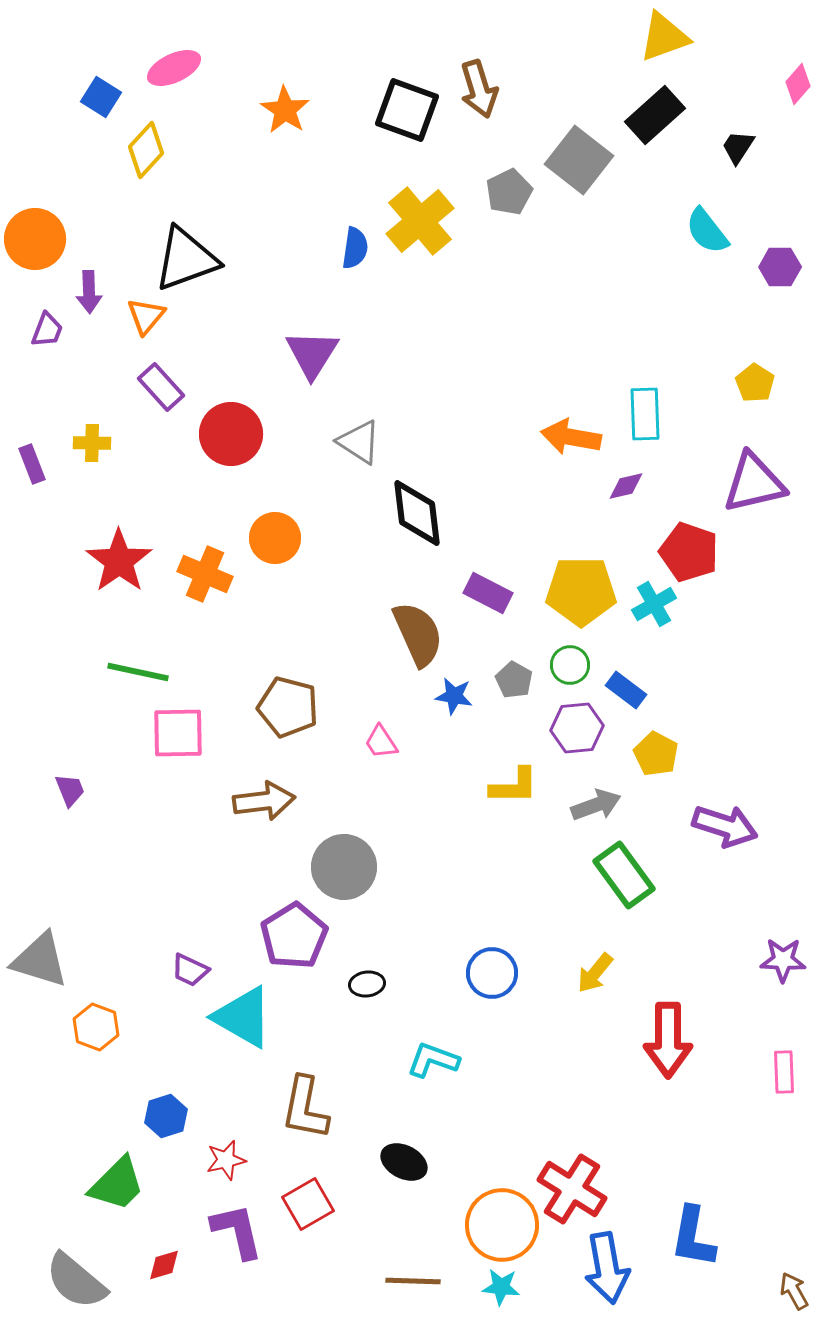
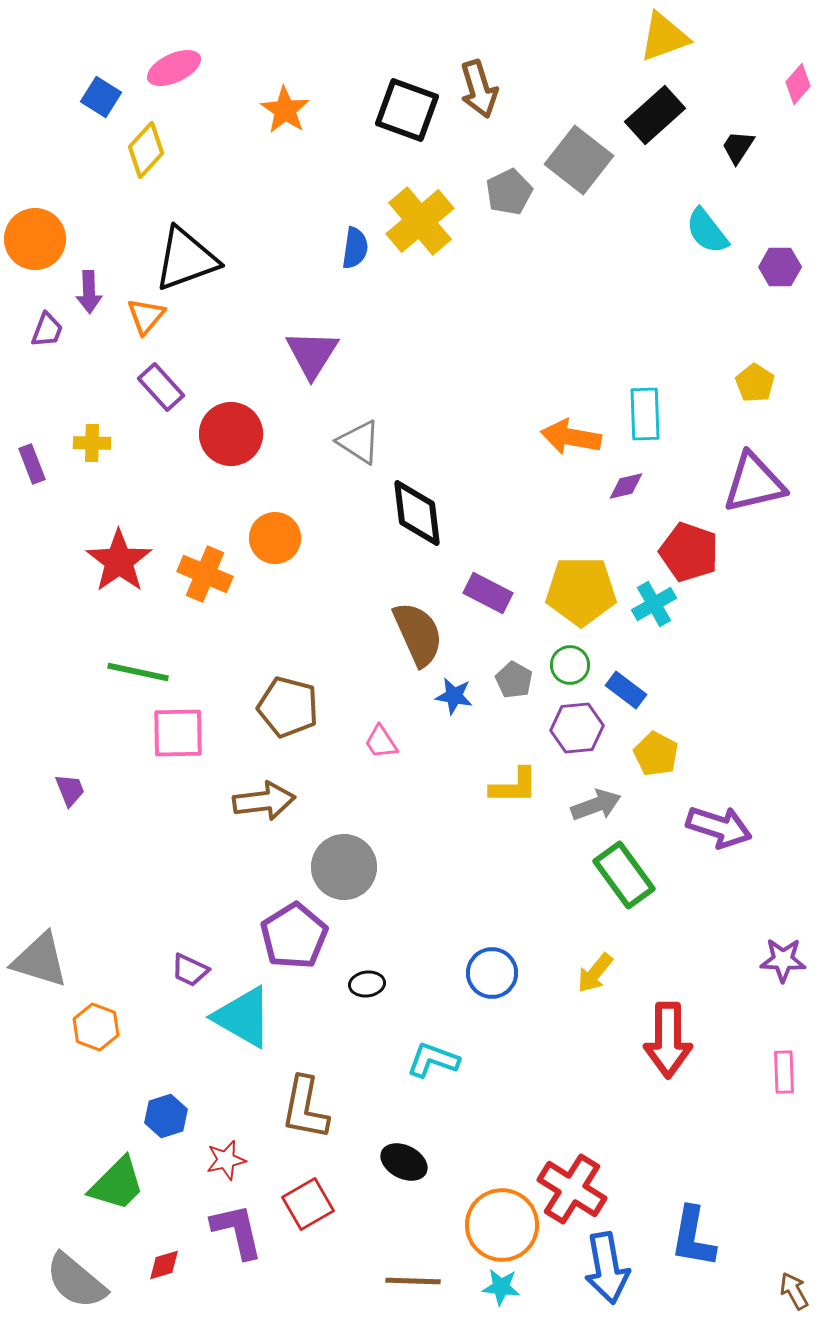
purple arrow at (725, 826): moved 6 px left, 1 px down
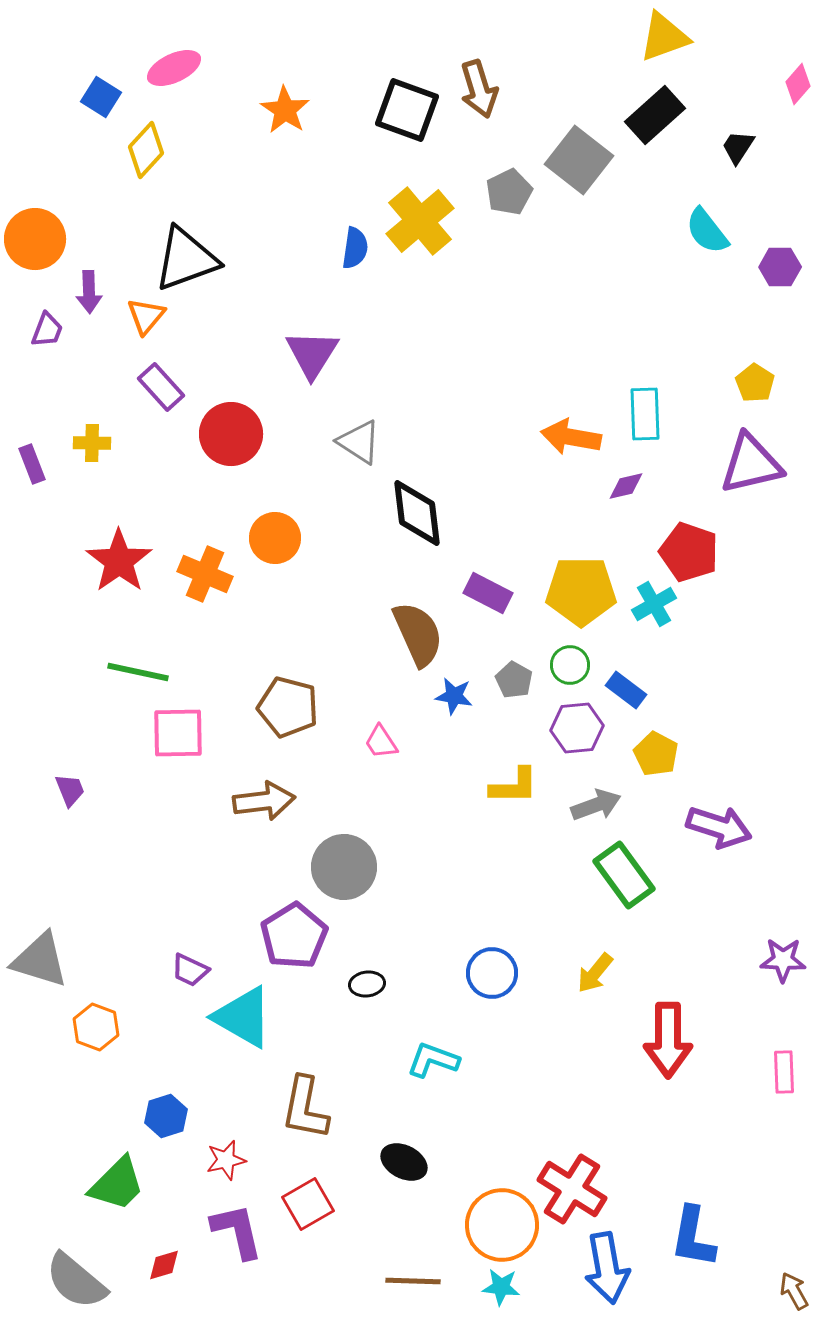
purple triangle at (754, 483): moved 3 px left, 19 px up
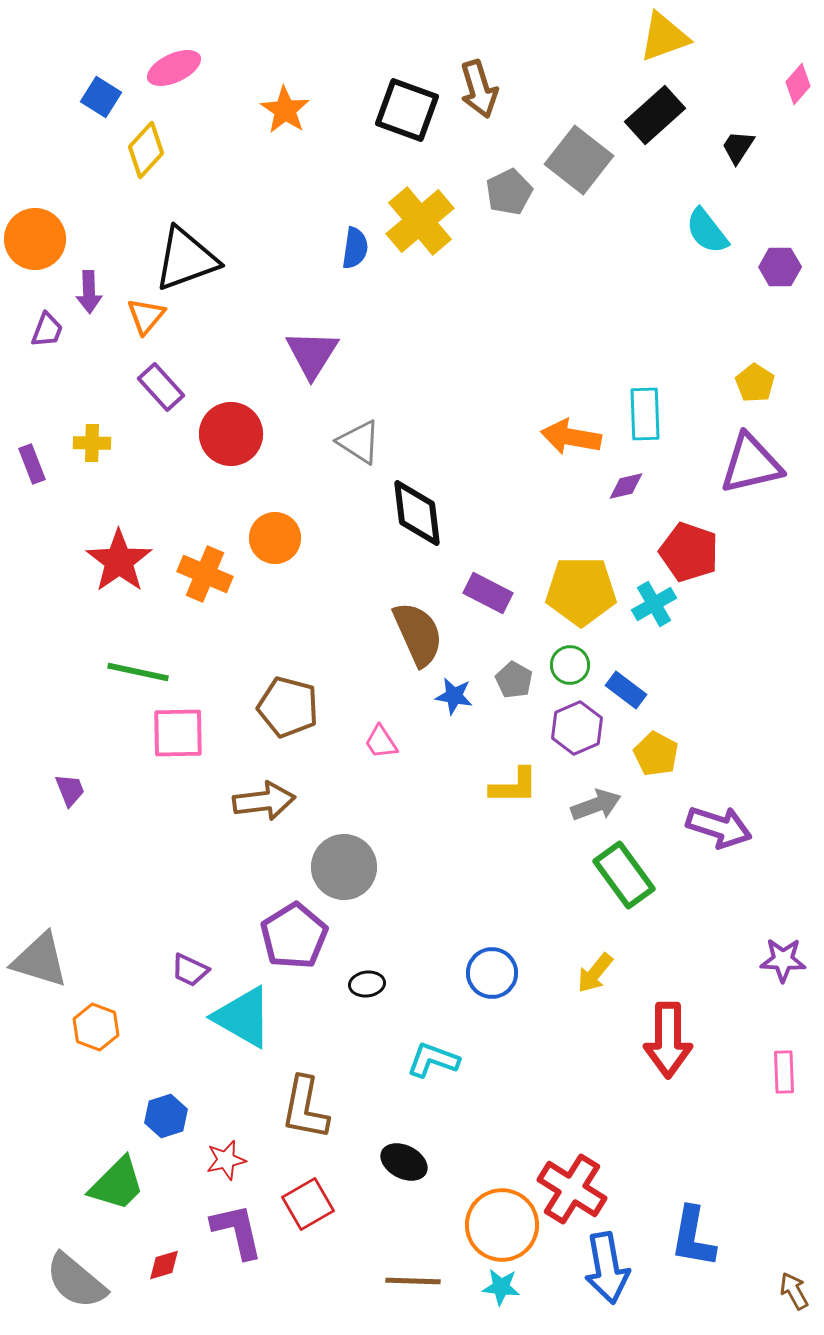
purple hexagon at (577, 728): rotated 18 degrees counterclockwise
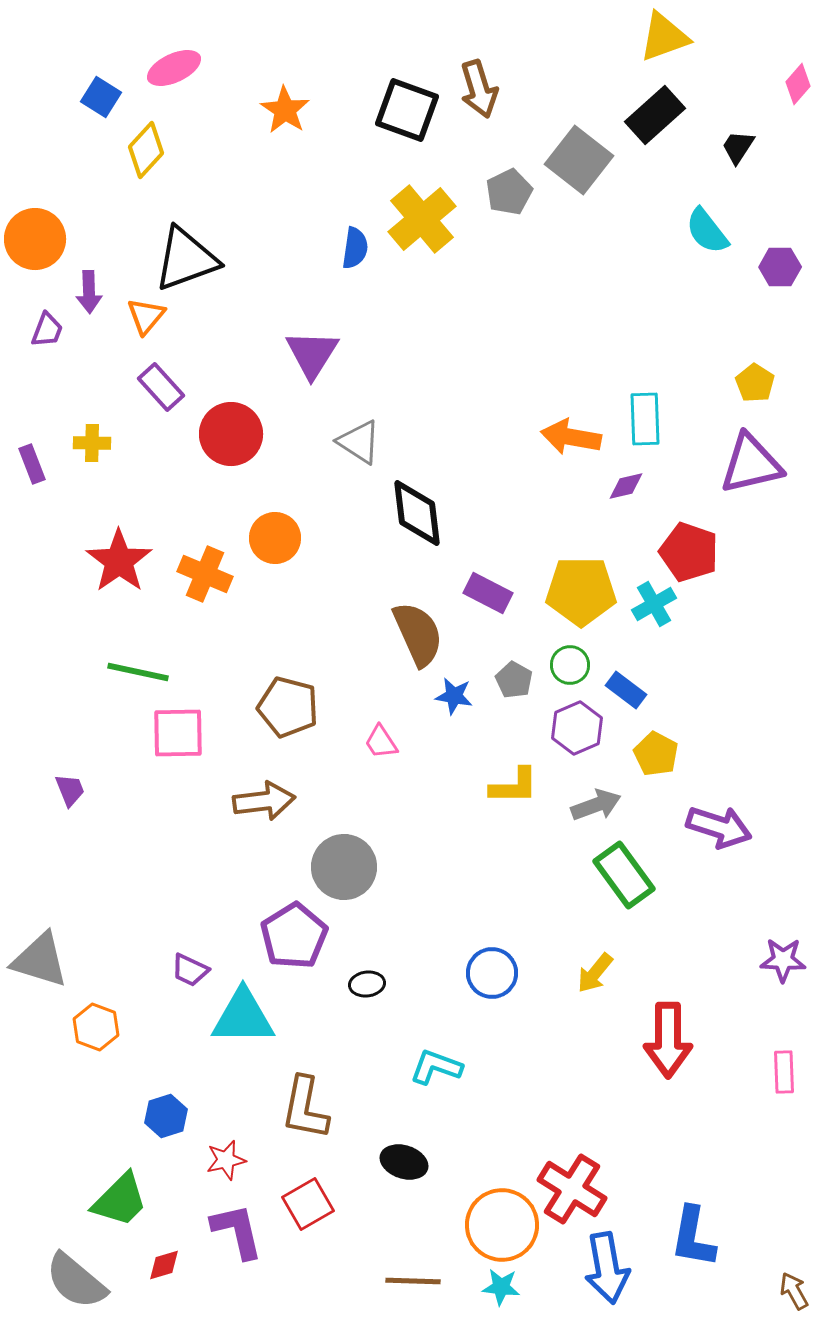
yellow cross at (420, 221): moved 2 px right, 2 px up
cyan rectangle at (645, 414): moved 5 px down
cyan triangle at (243, 1017): rotated 30 degrees counterclockwise
cyan L-shape at (433, 1060): moved 3 px right, 7 px down
black ellipse at (404, 1162): rotated 9 degrees counterclockwise
green trapezoid at (117, 1184): moved 3 px right, 16 px down
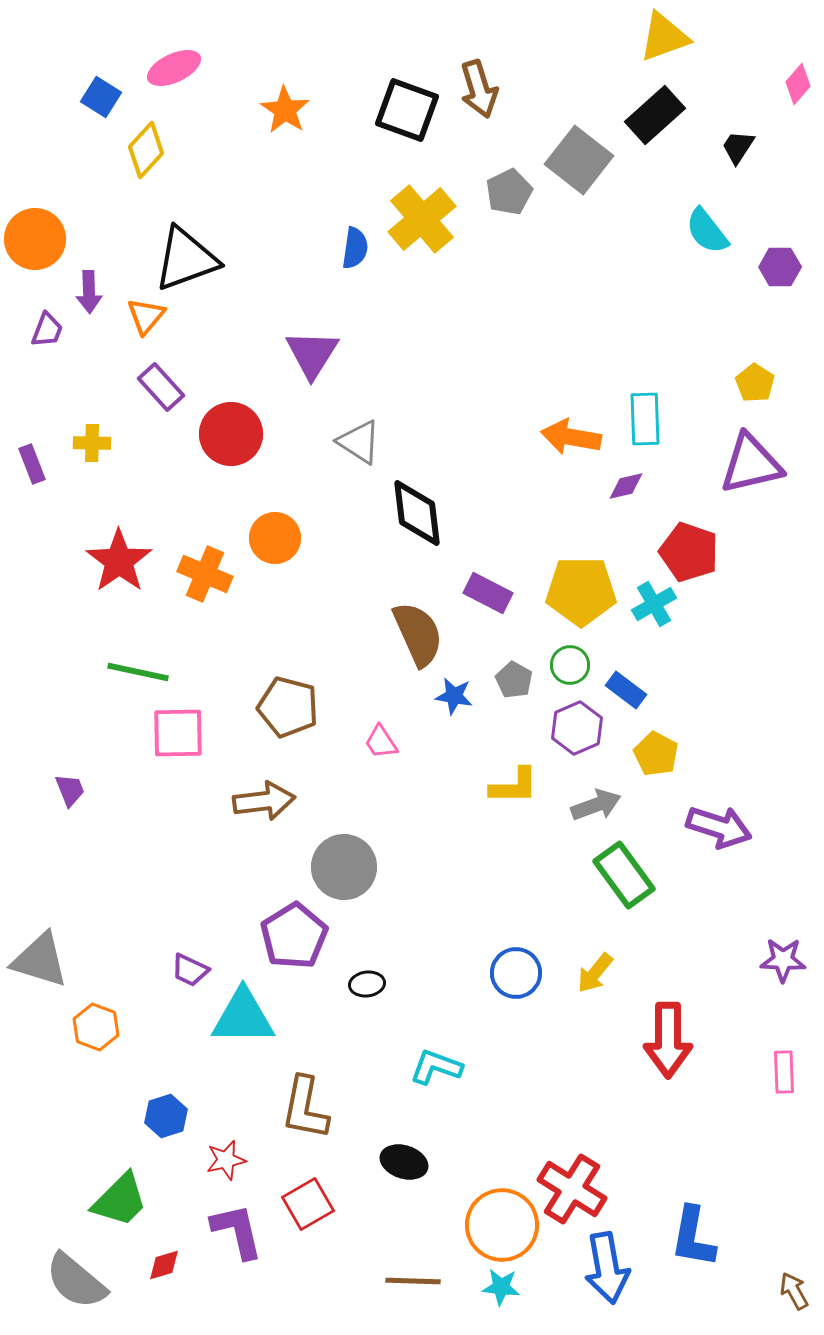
blue circle at (492, 973): moved 24 px right
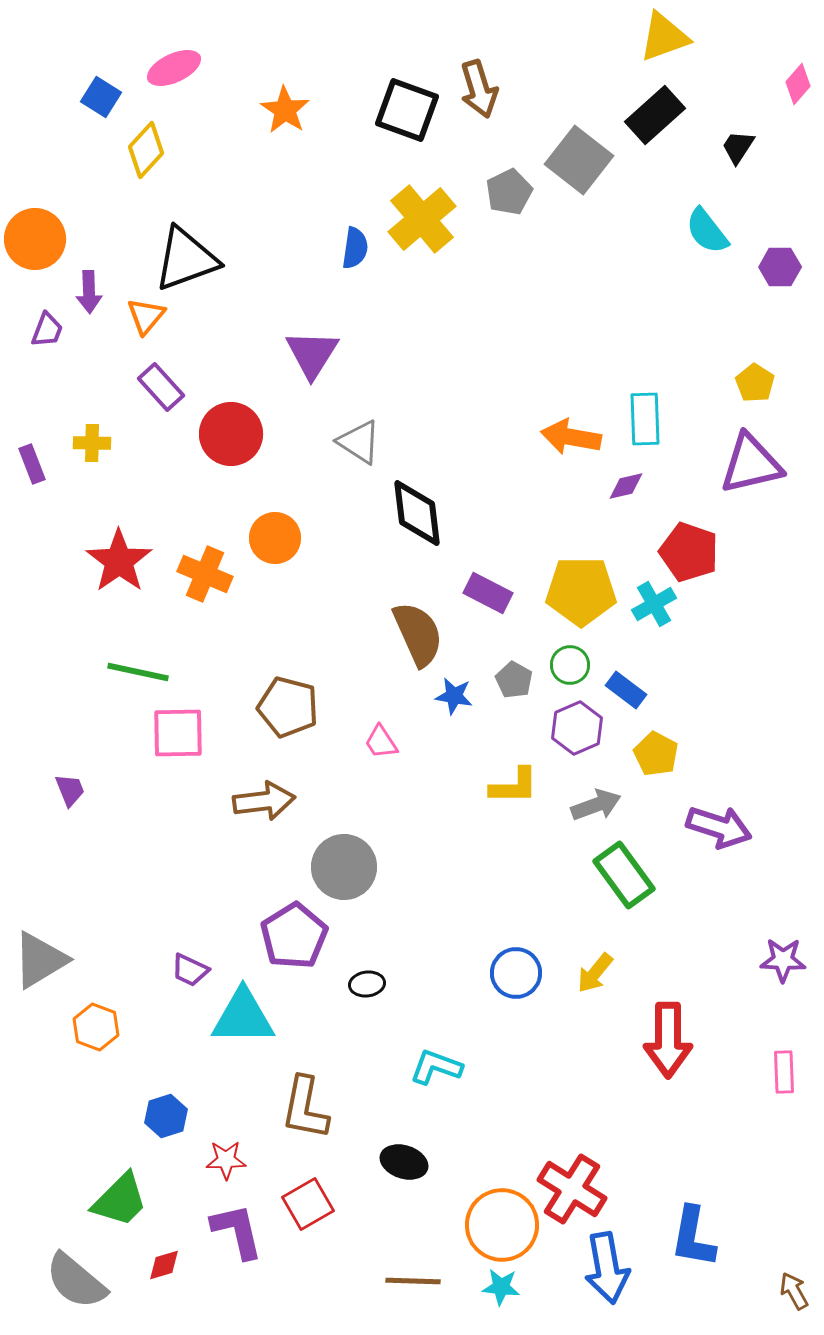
gray triangle at (40, 960): rotated 48 degrees counterclockwise
red star at (226, 1160): rotated 12 degrees clockwise
